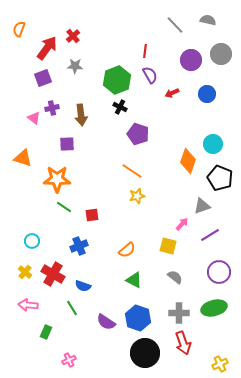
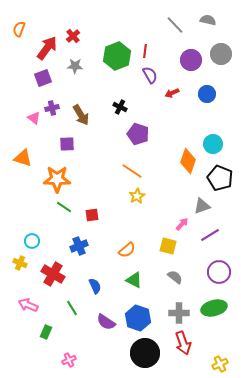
green hexagon at (117, 80): moved 24 px up
brown arrow at (81, 115): rotated 25 degrees counterclockwise
yellow star at (137, 196): rotated 14 degrees counterclockwise
yellow cross at (25, 272): moved 5 px left, 9 px up; rotated 16 degrees counterclockwise
blue semicircle at (83, 286): moved 12 px right; rotated 133 degrees counterclockwise
pink arrow at (28, 305): rotated 18 degrees clockwise
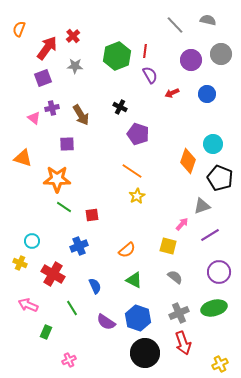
gray cross at (179, 313): rotated 24 degrees counterclockwise
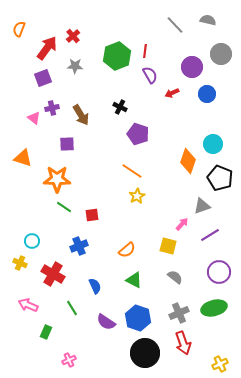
purple circle at (191, 60): moved 1 px right, 7 px down
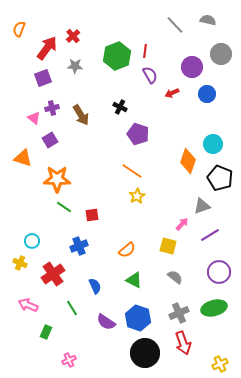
purple square at (67, 144): moved 17 px left, 4 px up; rotated 28 degrees counterclockwise
red cross at (53, 274): rotated 25 degrees clockwise
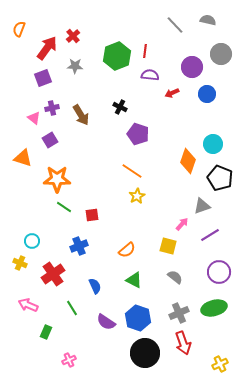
purple semicircle at (150, 75): rotated 54 degrees counterclockwise
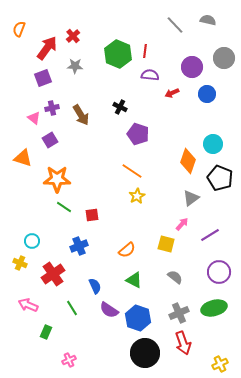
gray circle at (221, 54): moved 3 px right, 4 px down
green hexagon at (117, 56): moved 1 px right, 2 px up; rotated 16 degrees counterclockwise
gray triangle at (202, 206): moved 11 px left, 8 px up; rotated 18 degrees counterclockwise
yellow square at (168, 246): moved 2 px left, 2 px up
purple semicircle at (106, 322): moved 3 px right, 12 px up
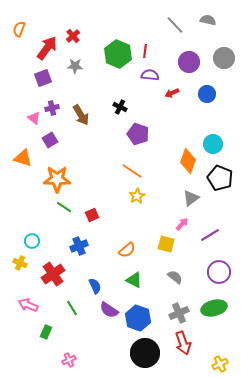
purple circle at (192, 67): moved 3 px left, 5 px up
red square at (92, 215): rotated 16 degrees counterclockwise
